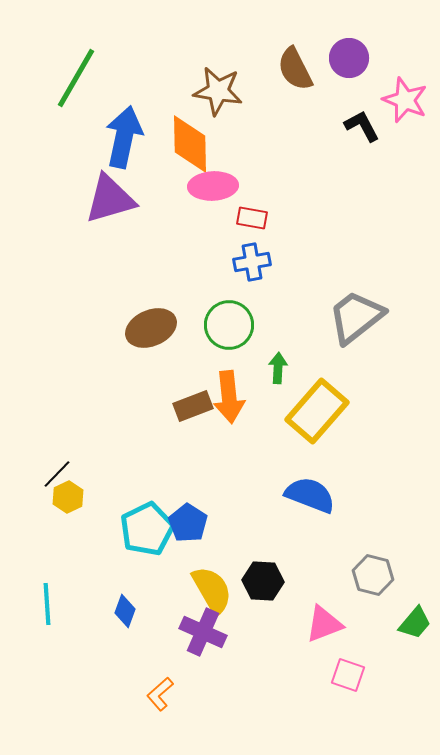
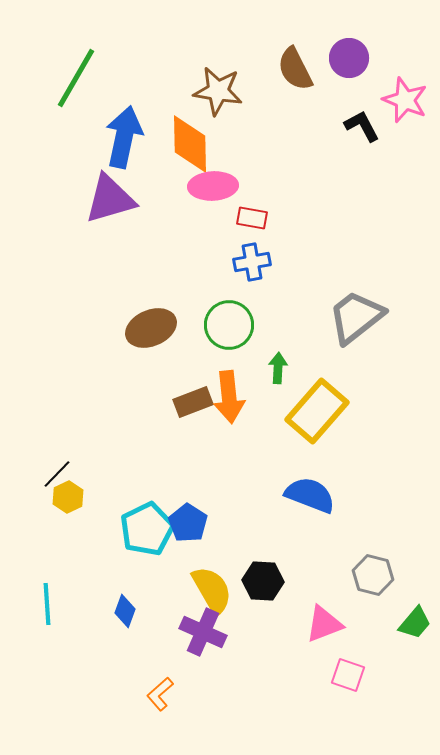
brown rectangle: moved 4 px up
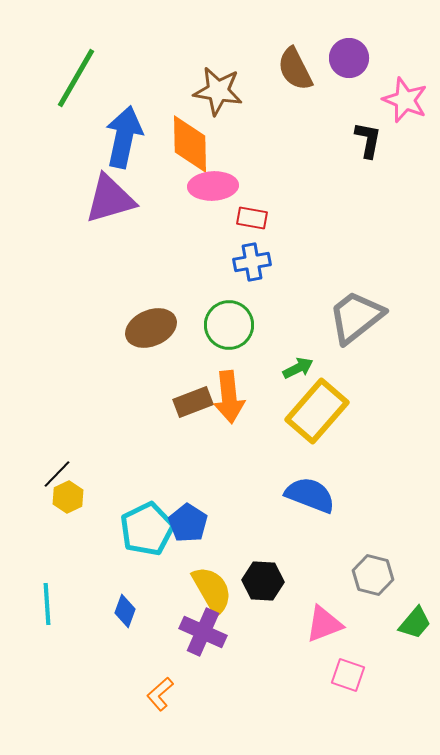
black L-shape: moved 6 px right, 14 px down; rotated 39 degrees clockwise
green arrow: moved 20 px right; rotated 60 degrees clockwise
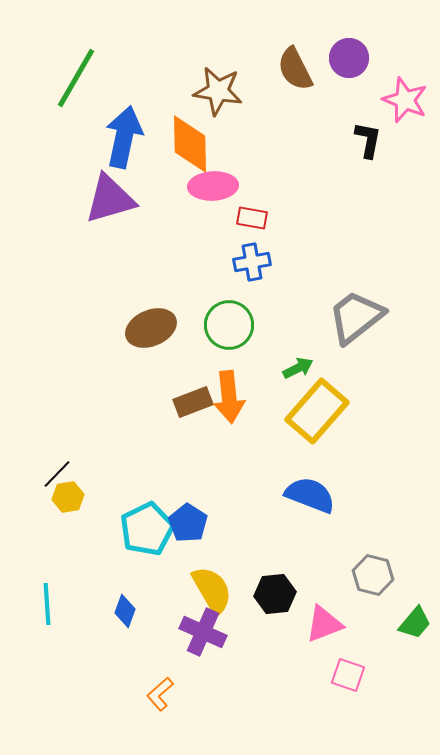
yellow hexagon: rotated 16 degrees clockwise
black hexagon: moved 12 px right, 13 px down; rotated 9 degrees counterclockwise
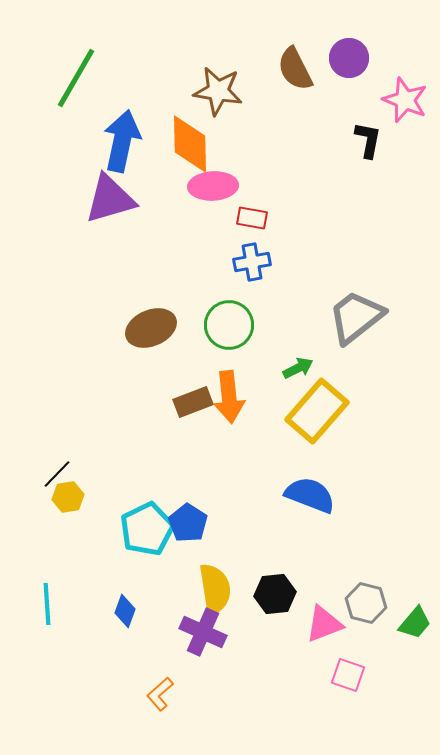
blue arrow: moved 2 px left, 4 px down
gray hexagon: moved 7 px left, 28 px down
yellow semicircle: moved 3 px right, 1 px up; rotated 21 degrees clockwise
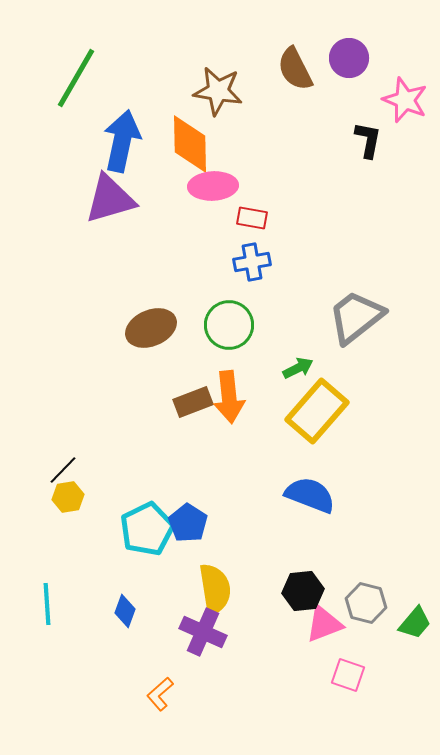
black line: moved 6 px right, 4 px up
black hexagon: moved 28 px right, 3 px up
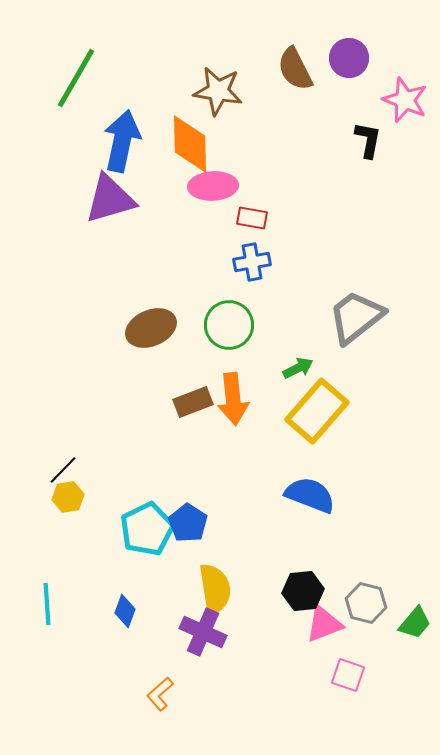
orange arrow: moved 4 px right, 2 px down
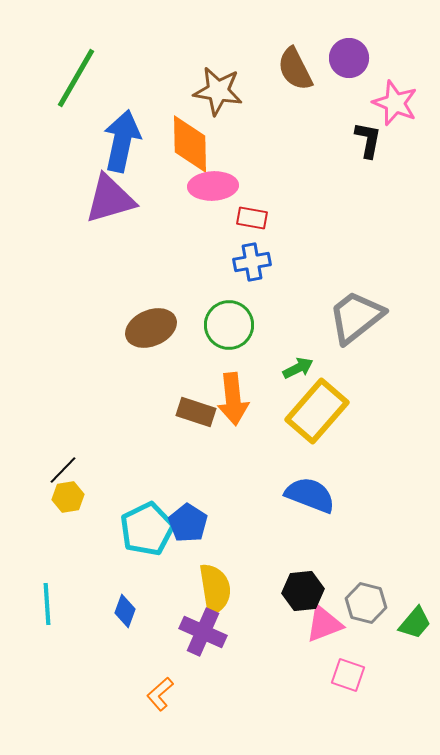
pink star: moved 10 px left, 3 px down
brown rectangle: moved 3 px right, 10 px down; rotated 39 degrees clockwise
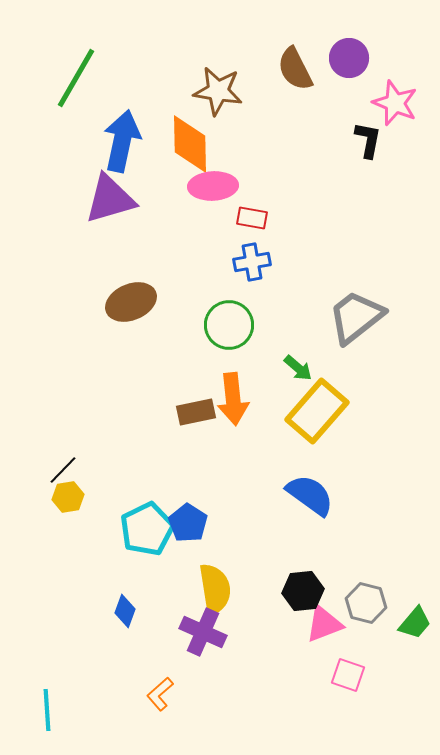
brown ellipse: moved 20 px left, 26 px up
green arrow: rotated 68 degrees clockwise
brown rectangle: rotated 30 degrees counterclockwise
blue semicircle: rotated 15 degrees clockwise
cyan line: moved 106 px down
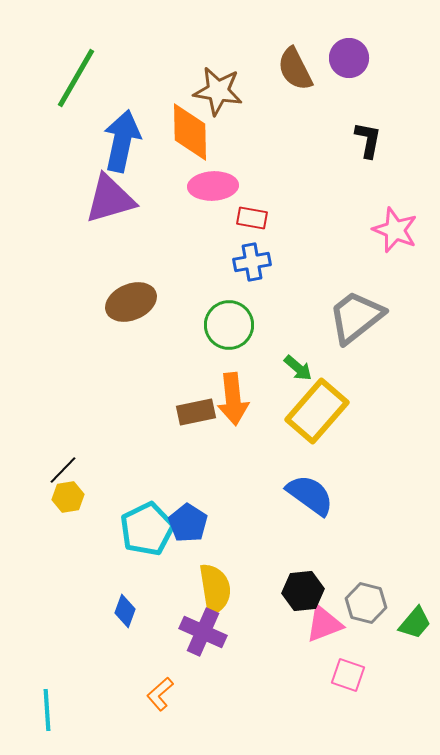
pink star: moved 127 px down
orange diamond: moved 12 px up
